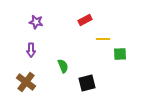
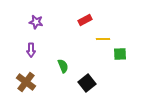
black square: rotated 24 degrees counterclockwise
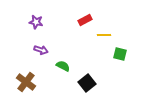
yellow line: moved 1 px right, 4 px up
purple arrow: moved 10 px right; rotated 72 degrees counterclockwise
green square: rotated 16 degrees clockwise
green semicircle: rotated 40 degrees counterclockwise
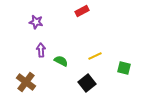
red rectangle: moved 3 px left, 9 px up
yellow line: moved 9 px left, 21 px down; rotated 24 degrees counterclockwise
purple arrow: rotated 112 degrees counterclockwise
green square: moved 4 px right, 14 px down
green semicircle: moved 2 px left, 5 px up
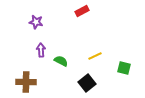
brown cross: rotated 36 degrees counterclockwise
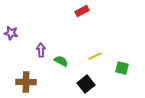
purple star: moved 25 px left, 11 px down
green square: moved 2 px left
black square: moved 1 px left, 1 px down
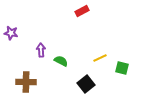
yellow line: moved 5 px right, 2 px down
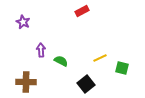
purple star: moved 12 px right, 11 px up; rotated 16 degrees clockwise
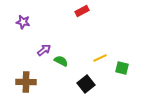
purple star: rotated 16 degrees counterclockwise
purple arrow: moved 3 px right; rotated 56 degrees clockwise
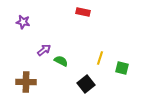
red rectangle: moved 1 px right, 1 px down; rotated 40 degrees clockwise
yellow line: rotated 48 degrees counterclockwise
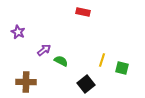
purple star: moved 5 px left, 10 px down; rotated 16 degrees clockwise
yellow line: moved 2 px right, 2 px down
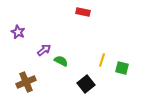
brown cross: rotated 24 degrees counterclockwise
